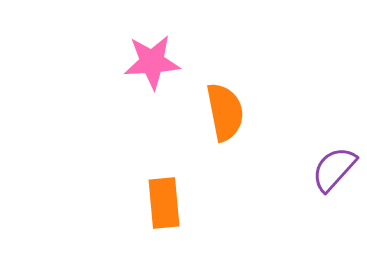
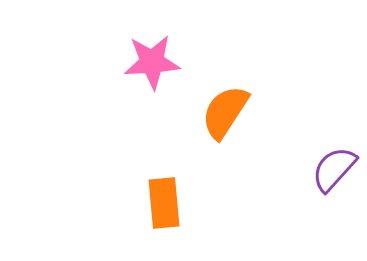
orange semicircle: rotated 136 degrees counterclockwise
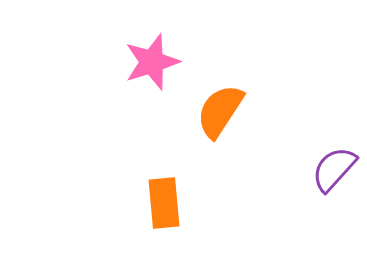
pink star: rotated 14 degrees counterclockwise
orange semicircle: moved 5 px left, 1 px up
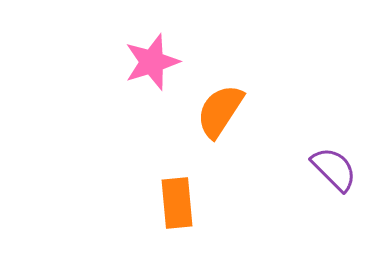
purple semicircle: rotated 93 degrees clockwise
orange rectangle: moved 13 px right
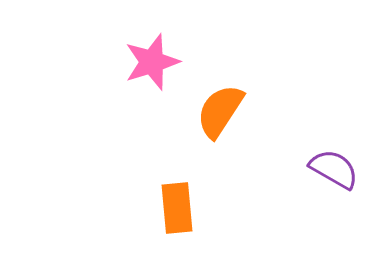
purple semicircle: rotated 15 degrees counterclockwise
orange rectangle: moved 5 px down
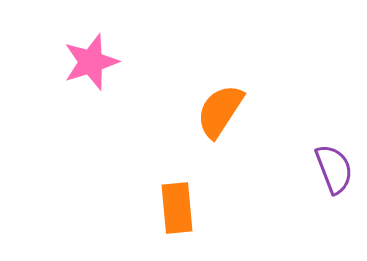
pink star: moved 61 px left
purple semicircle: rotated 39 degrees clockwise
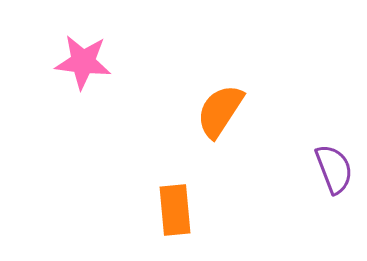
pink star: moved 8 px left; rotated 24 degrees clockwise
orange rectangle: moved 2 px left, 2 px down
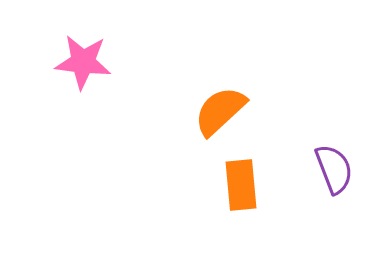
orange semicircle: rotated 14 degrees clockwise
orange rectangle: moved 66 px right, 25 px up
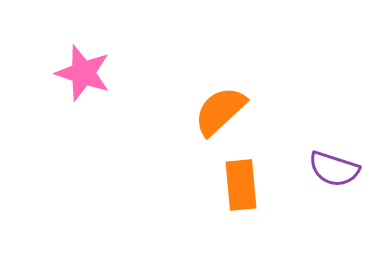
pink star: moved 11 px down; rotated 12 degrees clockwise
purple semicircle: rotated 129 degrees clockwise
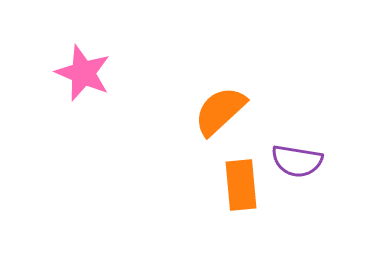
pink star: rotated 4 degrees clockwise
purple semicircle: moved 37 px left, 8 px up; rotated 9 degrees counterclockwise
